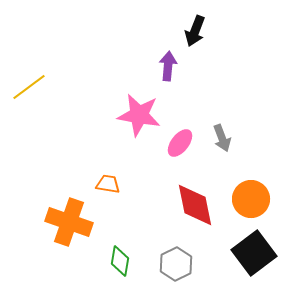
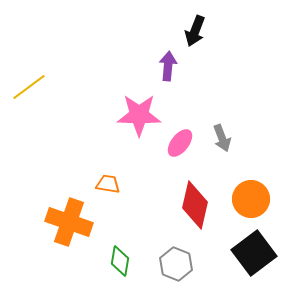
pink star: rotated 9 degrees counterclockwise
red diamond: rotated 24 degrees clockwise
gray hexagon: rotated 12 degrees counterclockwise
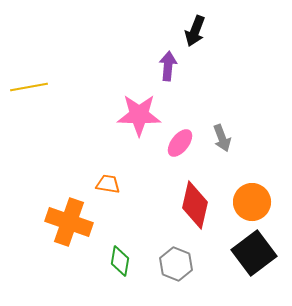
yellow line: rotated 27 degrees clockwise
orange circle: moved 1 px right, 3 px down
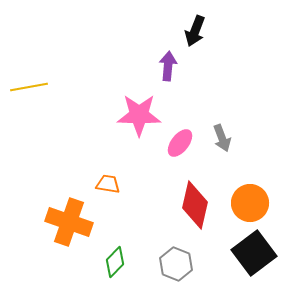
orange circle: moved 2 px left, 1 px down
green diamond: moved 5 px left, 1 px down; rotated 36 degrees clockwise
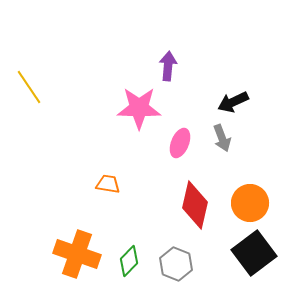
black arrow: moved 38 px right, 71 px down; rotated 44 degrees clockwise
yellow line: rotated 66 degrees clockwise
pink star: moved 7 px up
pink ellipse: rotated 16 degrees counterclockwise
orange cross: moved 8 px right, 32 px down
green diamond: moved 14 px right, 1 px up
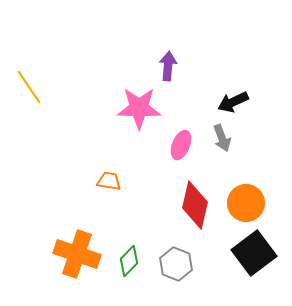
pink ellipse: moved 1 px right, 2 px down
orange trapezoid: moved 1 px right, 3 px up
orange circle: moved 4 px left
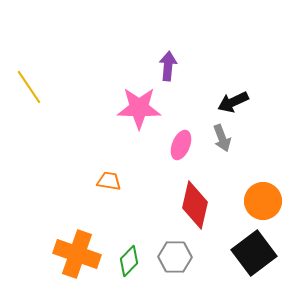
orange circle: moved 17 px right, 2 px up
gray hexagon: moved 1 px left, 7 px up; rotated 20 degrees counterclockwise
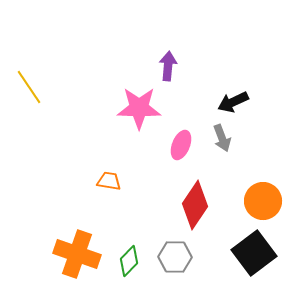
red diamond: rotated 21 degrees clockwise
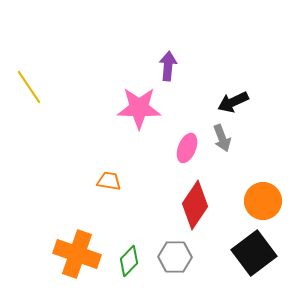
pink ellipse: moved 6 px right, 3 px down
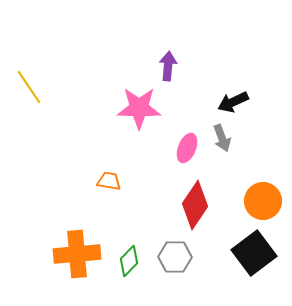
orange cross: rotated 24 degrees counterclockwise
